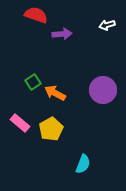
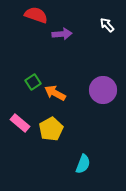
white arrow: rotated 63 degrees clockwise
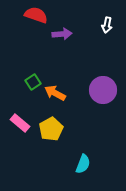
white arrow: rotated 126 degrees counterclockwise
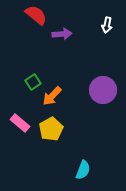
red semicircle: rotated 20 degrees clockwise
orange arrow: moved 3 px left, 3 px down; rotated 75 degrees counterclockwise
cyan semicircle: moved 6 px down
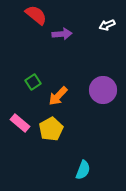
white arrow: rotated 56 degrees clockwise
orange arrow: moved 6 px right
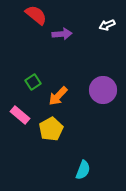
pink rectangle: moved 8 px up
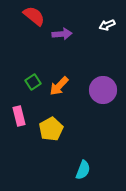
red semicircle: moved 2 px left, 1 px down
orange arrow: moved 1 px right, 10 px up
pink rectangle: moved 1 px left, 1 px down; rotated 36 degrees clockwise
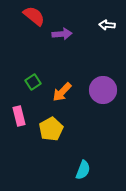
white arrow: rotated 28 degrees clockwise
orange arrow: moved 3 px right, 6 px down
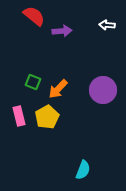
purple arrow: moved 3 px up
green square: rotated 35 degrees counterclockwise
orange arrow: moved 4 px left, 3 px up
yellow pentagon: moved 4 px left, 12 px up
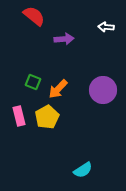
white arrow: moved 1 px left, 2 px down
purple arrow: moved 2 px right, 8 px down
cyan semicircle: rotated 36 degrees clockwise
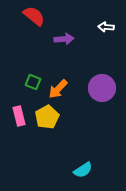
purple circle: moved 1 px left, 2 px up
